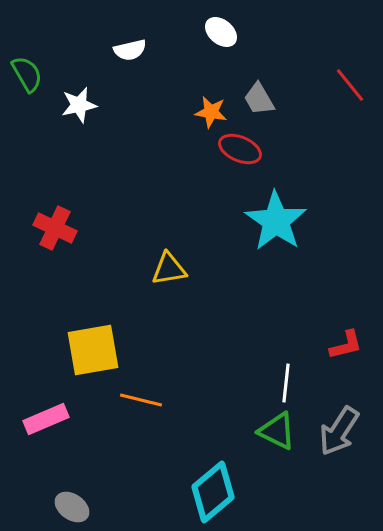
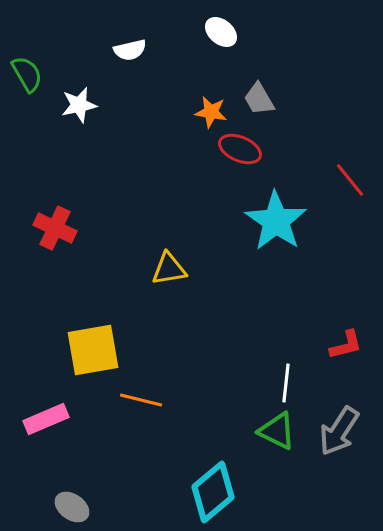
red line: moved 95 px down
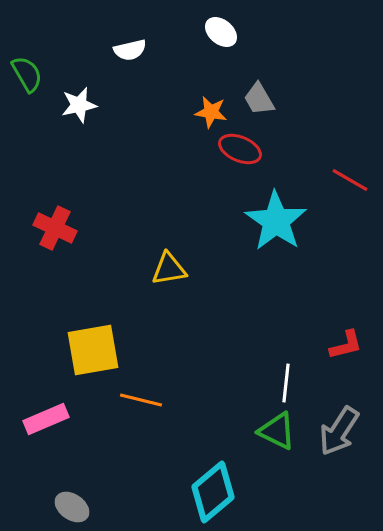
red line: rotated 21 degrees counterclockwise
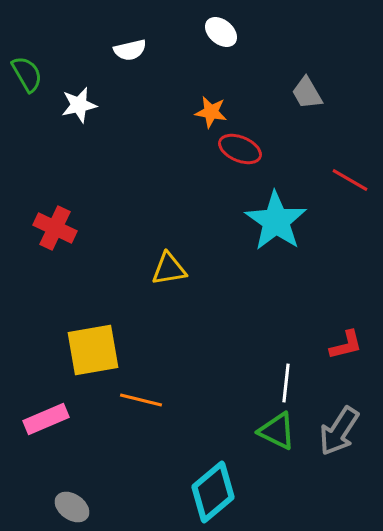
gray trapezoid: moved 48 px right, 6 px up
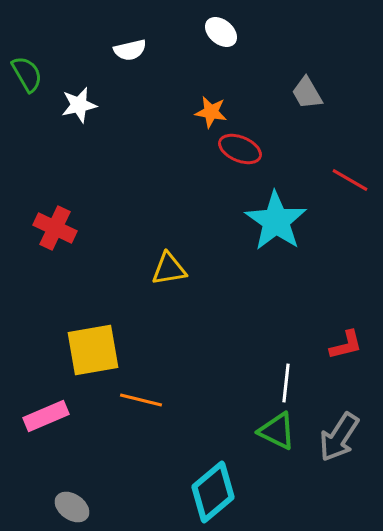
pink rectangle: moved 3 px up
gray arrow: moved 6 px down
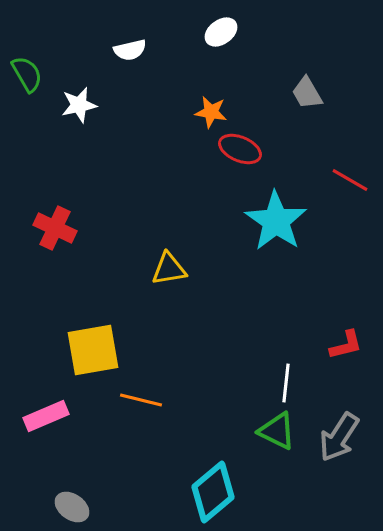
white ellipse: rotated 76 degrees counterclockwise
